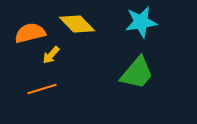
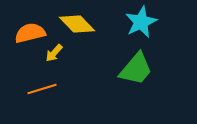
cyan star: rotated 16 degrees counterclockwise
yellow arrow: moved 3 px right, 2 px up
green trapezoid: moved 1 px left, 4 px up
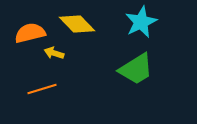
yellow arrow: rotated 66 degrees clockwise
green trapezoid: rotated 18 degrees clockwise
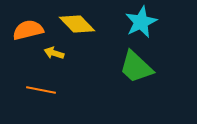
orange semicircle: moved 2 px left, 3 px up
green trapezoid: moved 2 px up; rotated 75 degrees clockwise
orange line: moved 1 px left, 1 px down; rotated 28 degrees clockwise
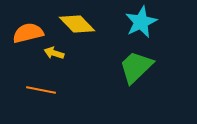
orange semicircle: moved 3 px down
green trapezoid: rotated 93 degrees clockwise
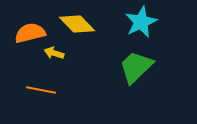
orange semicircle: moved 2 px right
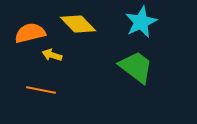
yellow diamond: moved 1 px right
yellow arrow: moved 2 px left, 2 px down
green trapezoid: rotated 81 degrees clockwise
